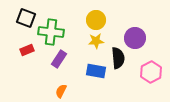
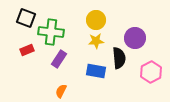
black semicircle: moved 1 px right
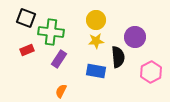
purple circle: moved 1 px up
black semicircle: moved 1 px left, 1 px up
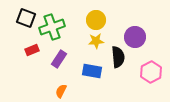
green cross: moved 1 px right, 5 px up; rotated 25 degrees counterclockwise
red rectangle: moved 5 px right
blue rectangle: moved 4 px left
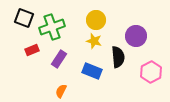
black square: moved 2 px left
purple circle: moved 1 px right, 1 px up
yellow star: moved 2 px left; rotated 21 degrees clockwise
blue rectangle: rotated 12 degrees clockwise
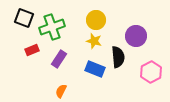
blue rectangle: moved 3 px right, 2 px up
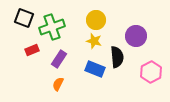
black semicircle: moved 1 px left
orange semicircle: moved 3 px left, 7 px up
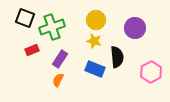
black square: moved 1 px right
purple circle: moved 1 px left, 8 px up
purple rectangle: moved 1 px right
orange semicircle: moved 4 px up
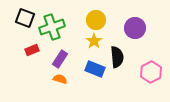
yellow star: rotated 21 degrees clockwise
orange semicircle: moved 2 px right, 1 px up; rotated 80 degrees clockwise
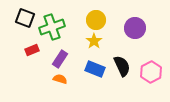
black semicircle: moved 5 px right, 9 px down; rotated 20 degrees counterclockwise
